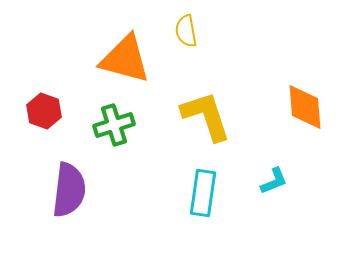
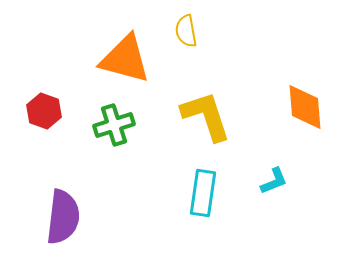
purple semicircle: moved 6 px left, 27 px down
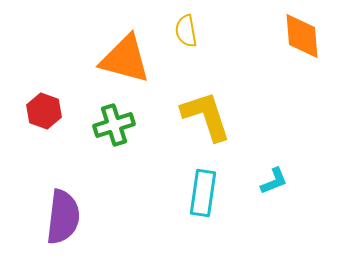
orange diamond: moved 3 px left, 71 px up
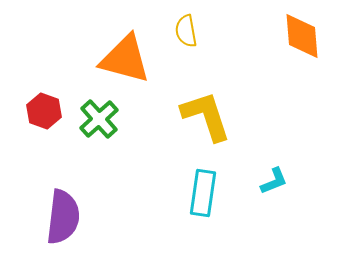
green cross: moved 15 px left, 6 px up; rotated 24 degrees counterclockwise
